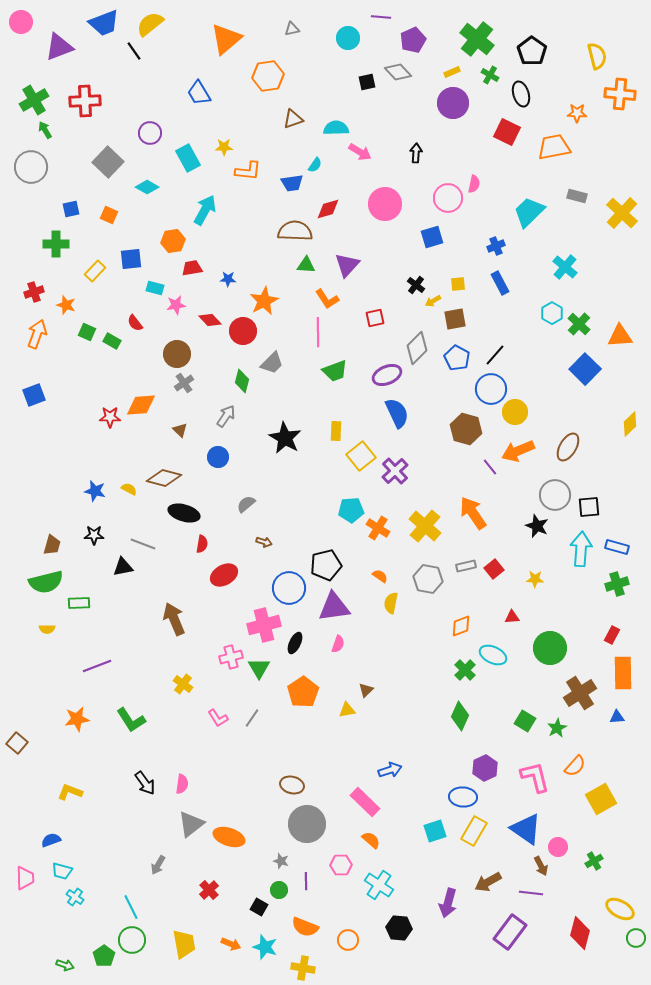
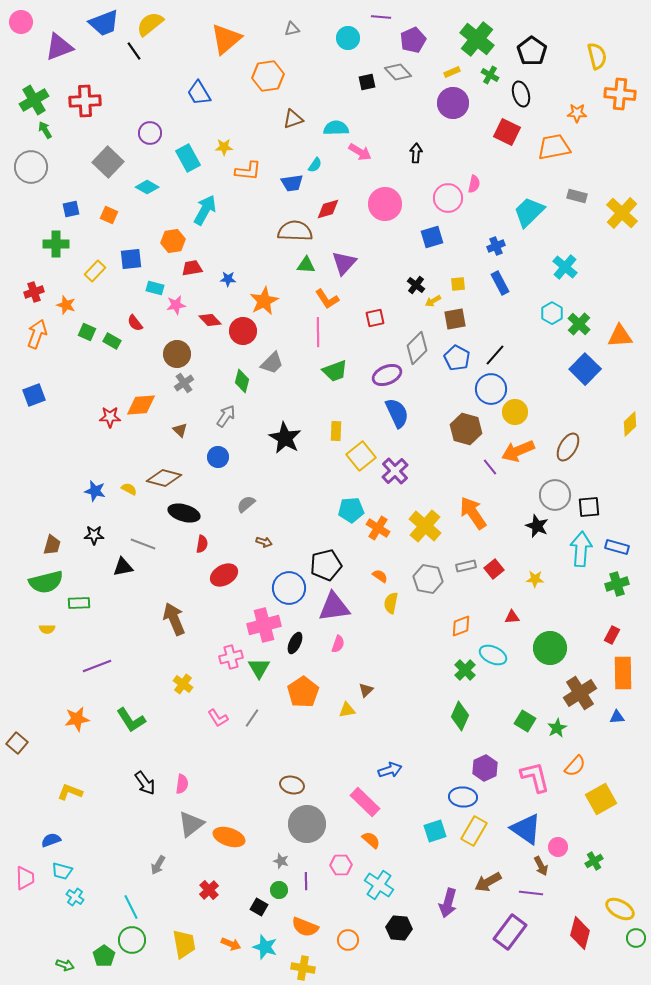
purple triangle at (347, 265): moved 3 px left, 2 px up
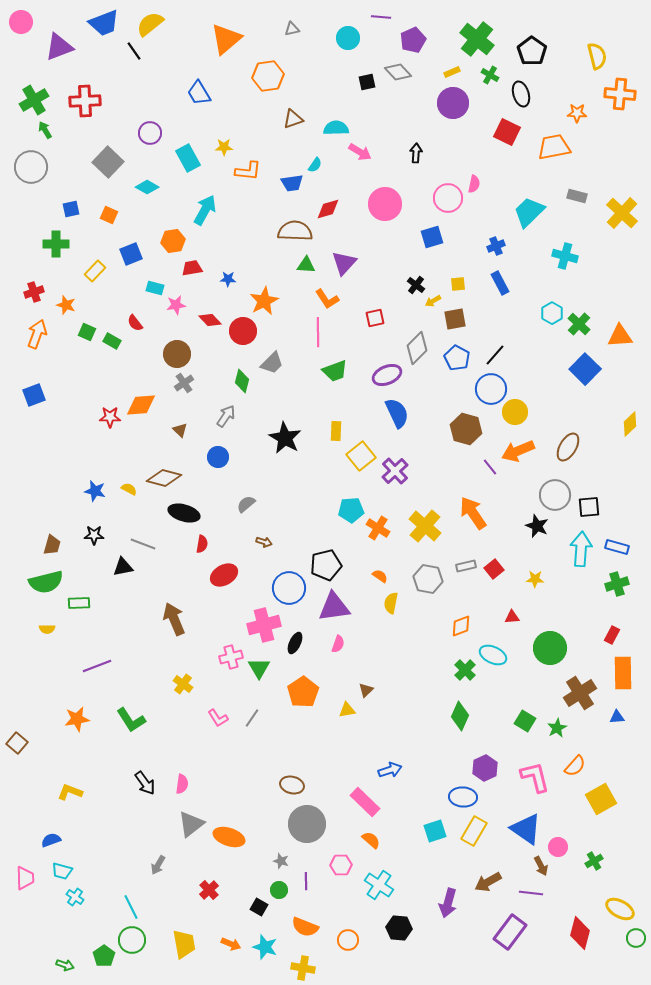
blue square at (131, 259): moved 5 px up; rotated 15 degrees counterclockwise
cyan cross at (565, 267): moved 11 px up; rotated 25 degrees counterclockwise
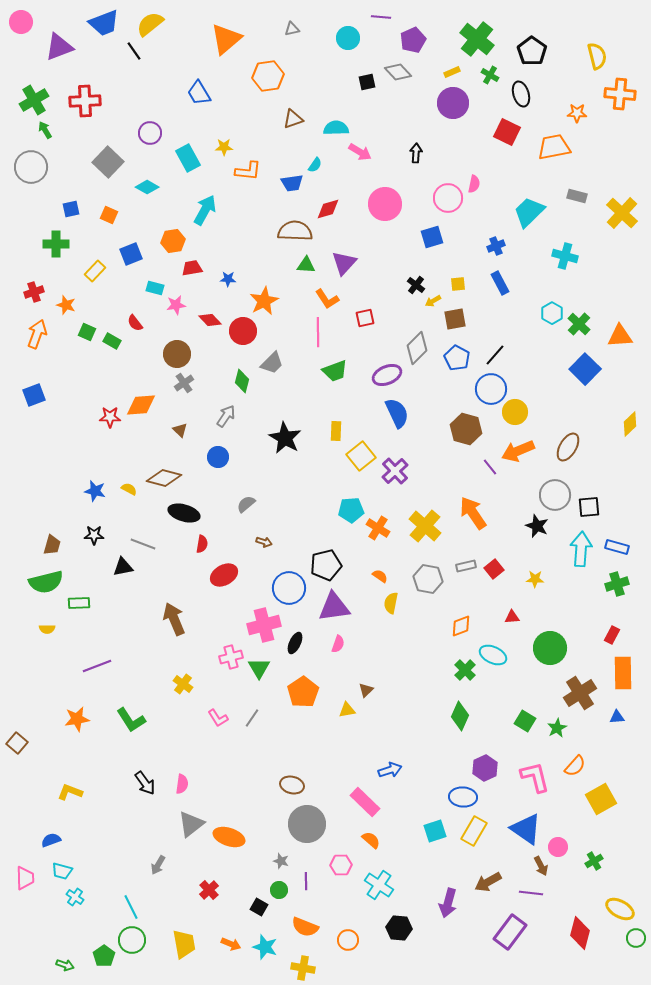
red square at (375, 318): moved 10 px left
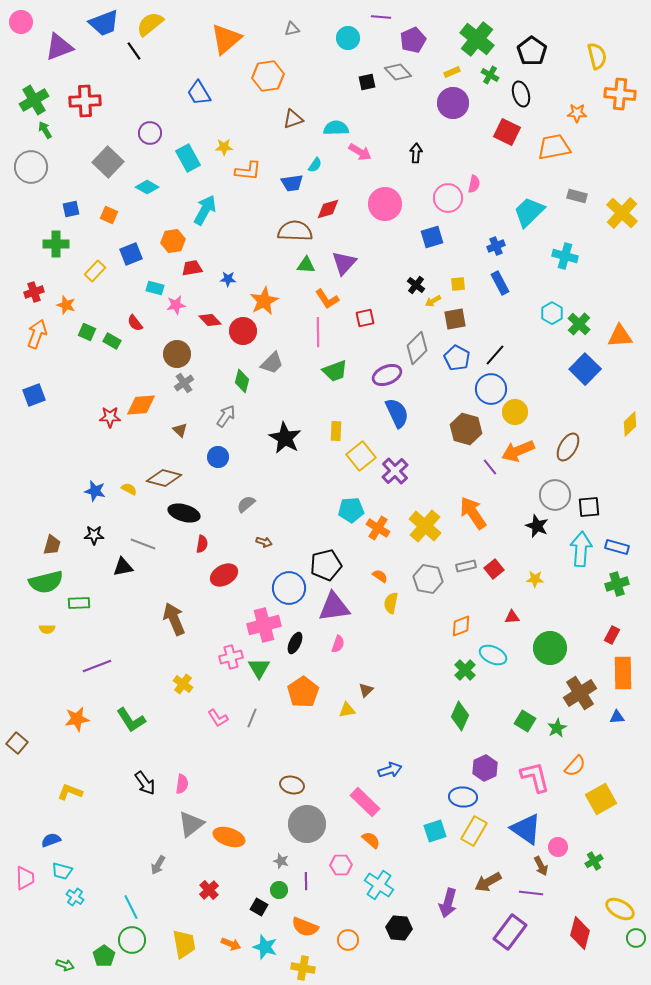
gray line at (252, 718): rotated 12 degrees counterclockwise
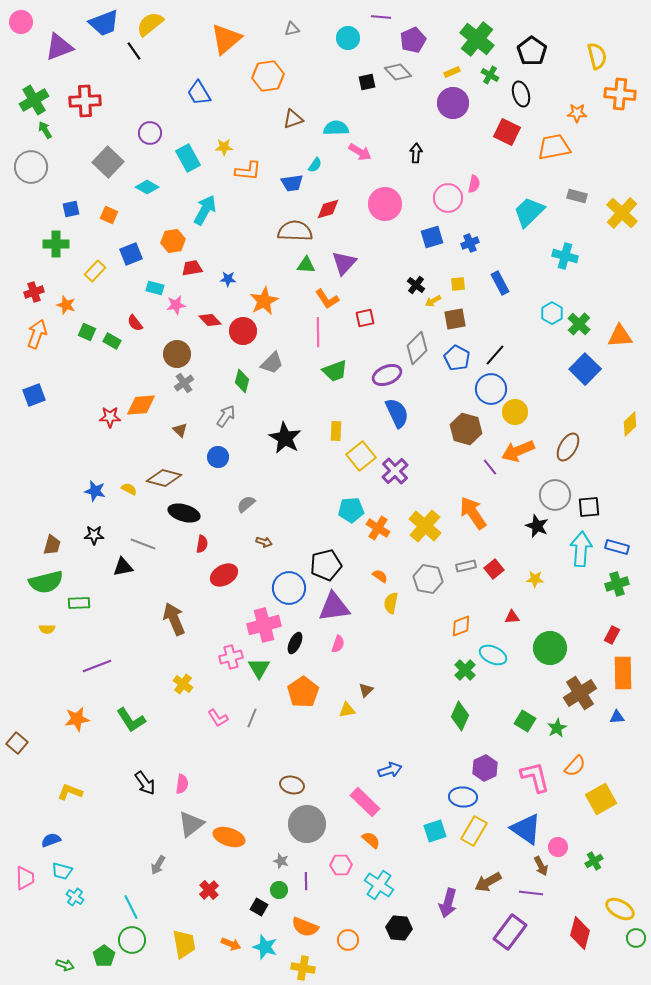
blue cross at (496, 246): moved 26 px left, 3 px up
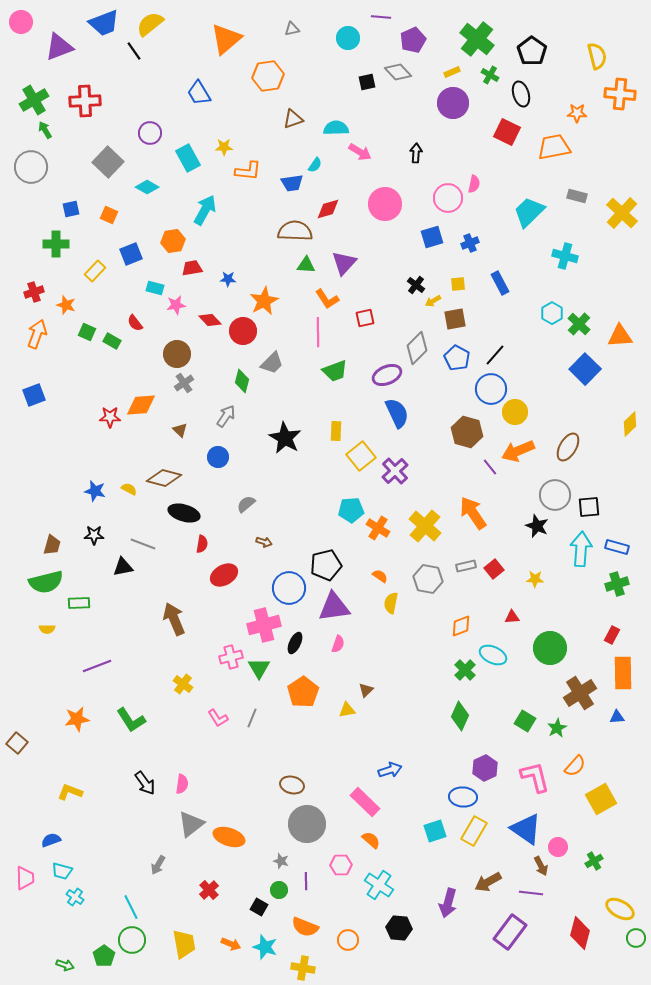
brown hexagon at (466, 429): moved 1 px right, 3 px down
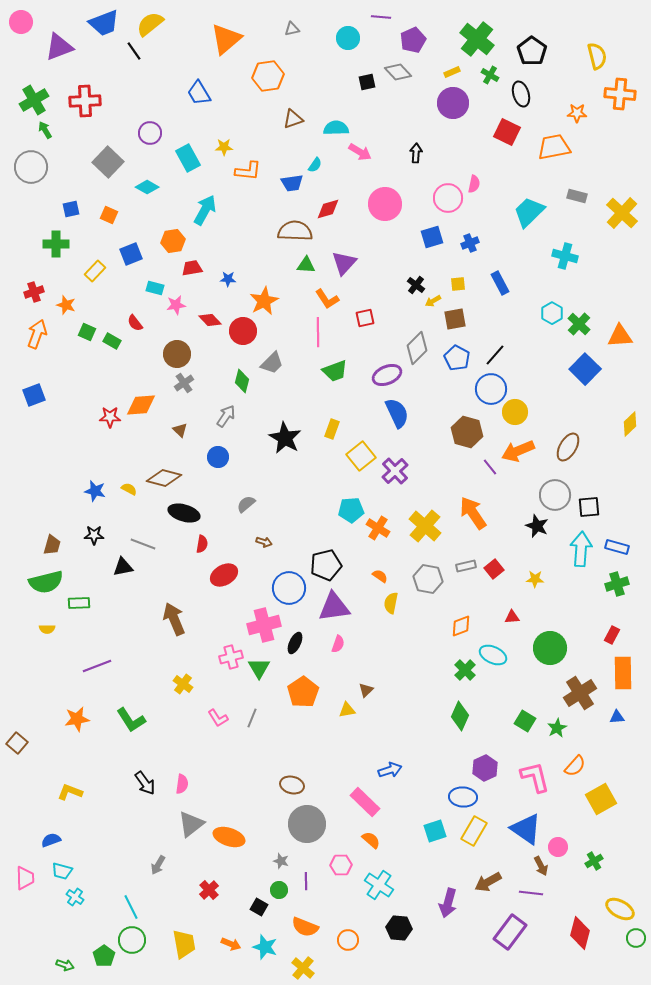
yellow rectangle at (336, 431): moved 4 px left, 2 px up; rotated 18 degrees clockwise
yellow cross at (303, 968): rotated 30 degrees clockwise
